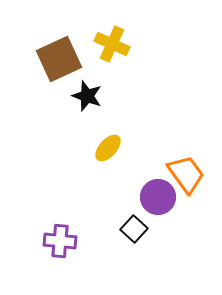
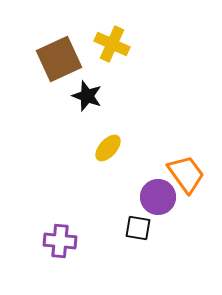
black square: moved 4 px right, 1 px up; rotated 32 degrees counterclockwise
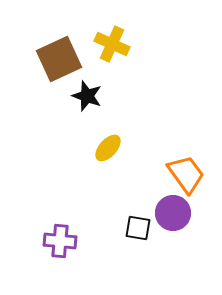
purple circle: moved 15 px right, 16 px down
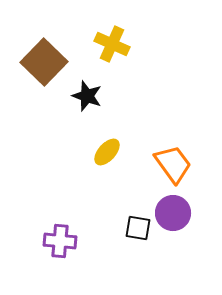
brown square: moved 15 px left, 3 px down; rotated 21 degrees counterclockwise
yellow ellipse: moved 1 px left, 4 px down
orange trapezoid: moved 13 px left, 10 px up
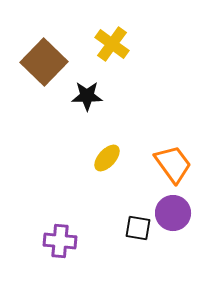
yellow cross: rotated 12 degrees clockwise
black star: rotated 20 degrees counterclockwise
yellow ellipse: moved 6 px down
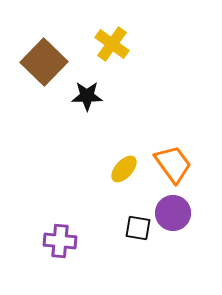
yellow ellipse: moved 17 px right, 11 px down
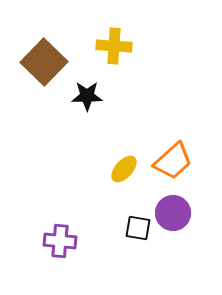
yellow cross: moved 2 px right, 2 px down; rotated 32 degrees counterclockwise
orange trapezoid: moved 3 px up; rotated 84 degrees clockwise
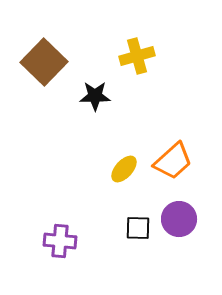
yellow cross: moved 23 px right, 10 px down; rotated 20 degrees counterclockwise
black star: moved 8 px right
purple circle: moved 6 px right, 6 px down
black square: rotated 8 degrees counterclockwise
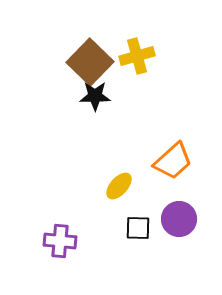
brown square: moved 46 px right
yellow ellipse: moved 5 px left, 17 px down
